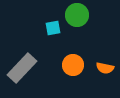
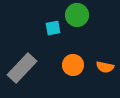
orange semicircle: moved 1 px up
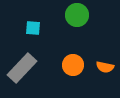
cyan square: moved 20 px left; rotated 14 degrees clockwise
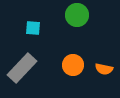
orange semicircle: moved 1 px left, 2 px down
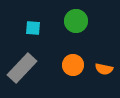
green circle: moved 1 px left, 6 px down
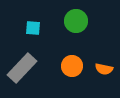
orange circle: moved 1 px left, 1 px down
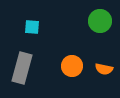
green circle: moved 24 px right
cyan square: moved 1 px left, 1 px up
gray rectangle: rotated 28 degrees counterclockwise
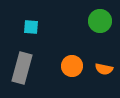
cyan square: moved 1 px left
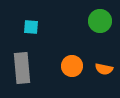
gray rectangle: rotated 20 degrees counterclockwise
